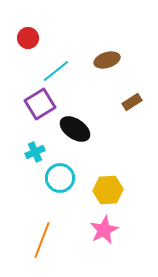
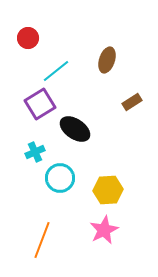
brown ellipse: rotated 55 degrees counterclockwise
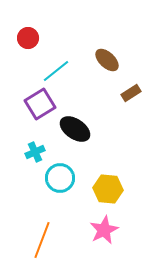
brown ellipse: rotated 65 degrees counterclockwise
brown rectangle: moved 1 px left, 9 px up
yellow hexagon: moved 1 px up; rotated 8 degrees clockwise
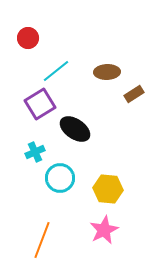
brown ellipse: moved 12 px down; rotated 45 degrees counterclockwise
brown rectangle: moved 3 px right, 1 px down
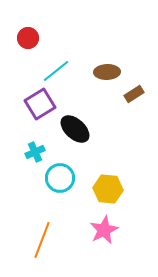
black ellipse: rotated 8 degrees clockwise
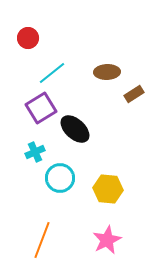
cyan line: moved 4 px left, 2 px down
purple square: moved 1 px right, 4 px down
pink star: moved 3 px right, 10 px down
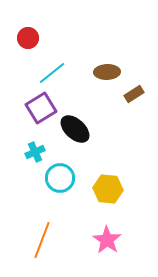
pink star: rotated 12 degrees counterclockwise
